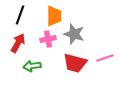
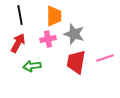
black line: rotated 30 degrees counterclockwise
red trapezoid: moved 1 px right, 1 px up; rotated 85 degrees clockwise
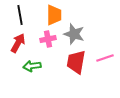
orange trapezoid: moved 1 px up
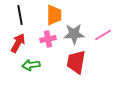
gray star: rotated 20 degrees counterclockwise
pink line: moved 2 px left, 23 px up; rotated 12 degrees counterclockwise
green arrow: moved 1 px left, 1 px up
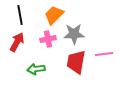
orange trapezoid: rotated 135 degrees counterclockwise
pink line: moved 1 px right, 19 px down; rotated 24 degrees clockwise
red arrow: moved 1 px left, 1 px up
green arrow: moved 5 px right, 4 px down
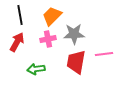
orange trapezoid: moved 2 px left, 1 px down
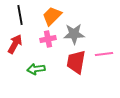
red arrow: moved 2 px left, 2 px down
